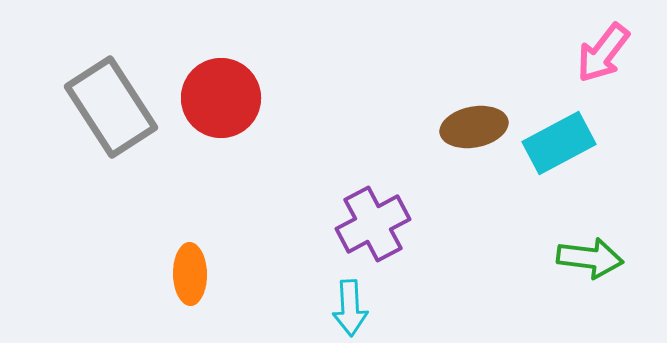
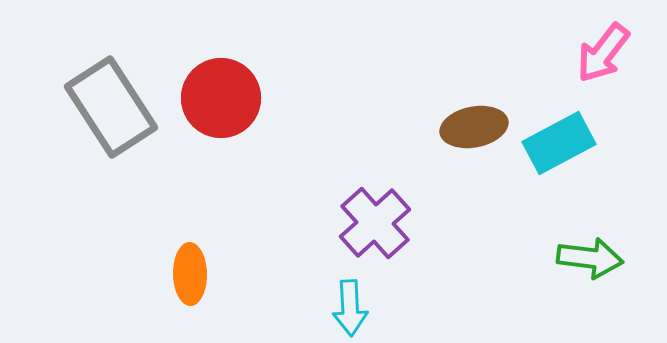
purple cross: moved 2 px right, 1 px up; rotated 14 degrees counterclockwise
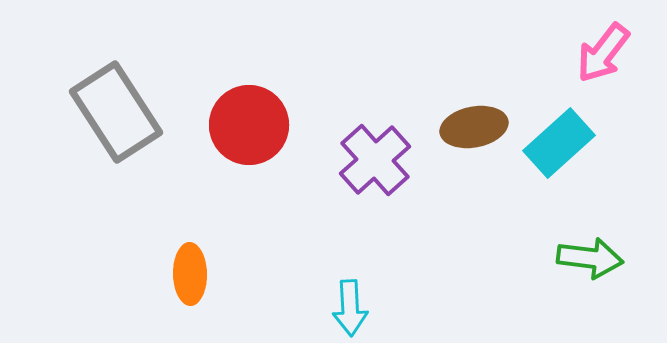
red circle: moved 28 px right, 27 px down
gray rectangle: moved 5 px right, 5 px down
cyan rectangle: rotated 14 degrees counterclockwise
purple cross: moved 63 px up
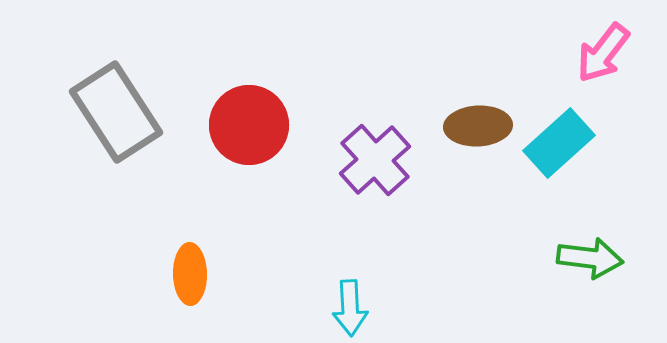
brown ellipse: moved 4 px right, 1 px up; rotated 8 degrees clockwise
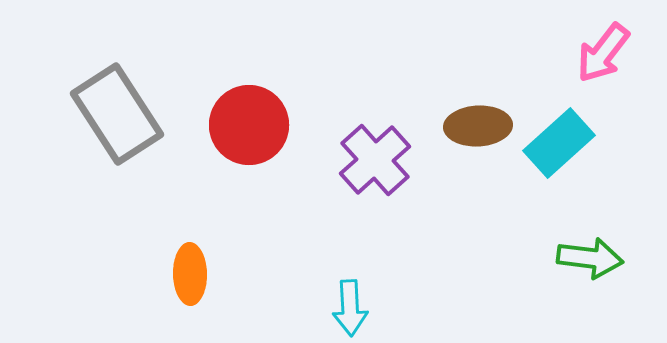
gray rectangle: moved 1 px right, 2 px down
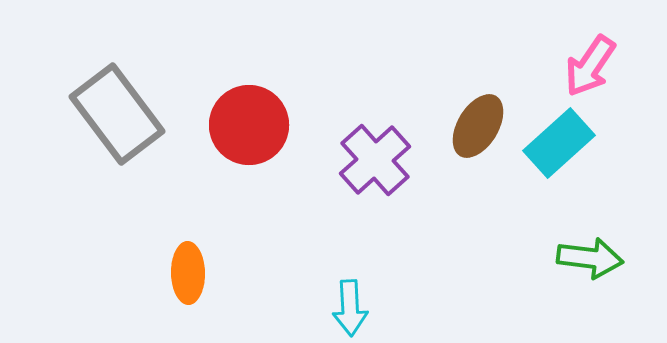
pink arrow: moved 13 px left, 13 px down; rotated 4 degrees counterclockwise
gray rectangle: rotated 4 degrees counterclockwise
brown ellipse: rotated 56 degrees counterclockwise
orange ellipse: moved 2 px left, 1 px up
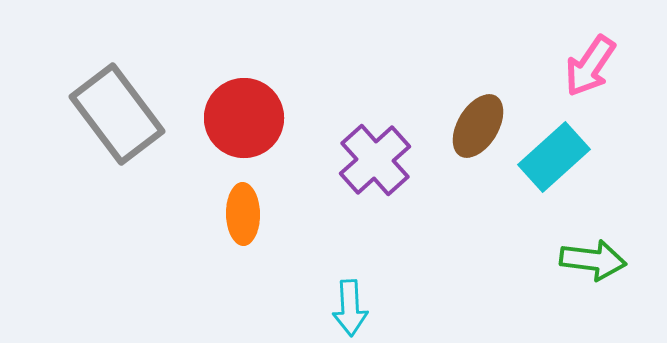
red circle: moved 5 px left, 7 px up
cyan rectangle: moved 5 px left, 14 px down
green arrow: moved 3 px right, 2 px down
orange ellipse: moved 55 px right, 59 px up
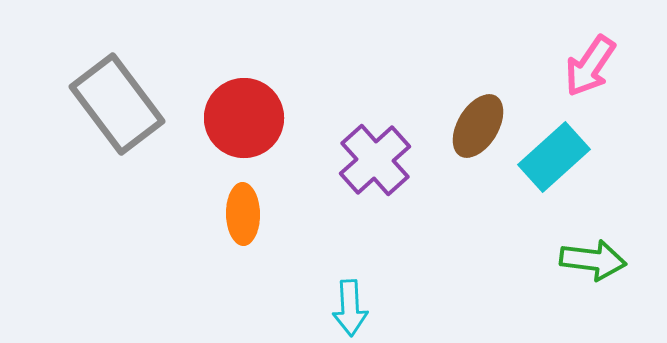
gray rectangle: moved 10 px up
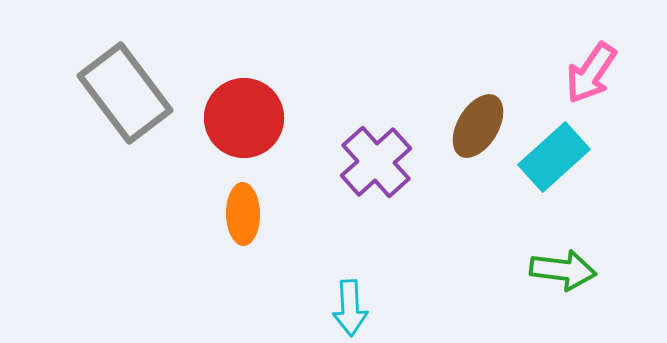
pink arrow: moved 1 px right, 7 px down
gray rectangle: moved 8 px right, 11 px up
purple cross: moved 1 px right, 2 px down
green arrow: moved 30 px left, 10 px down
